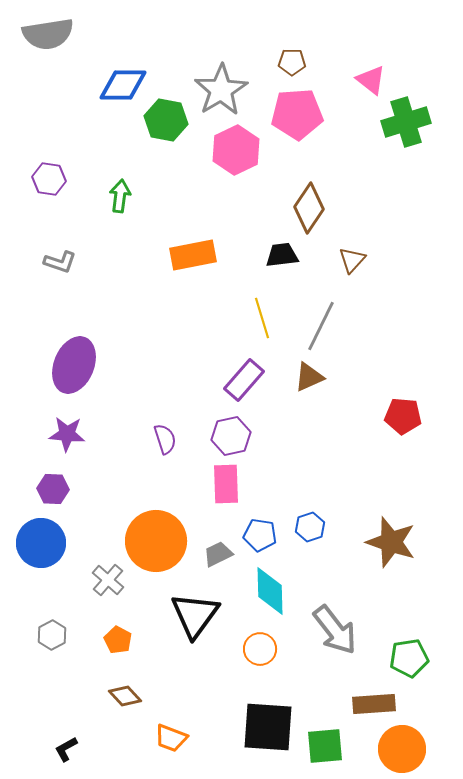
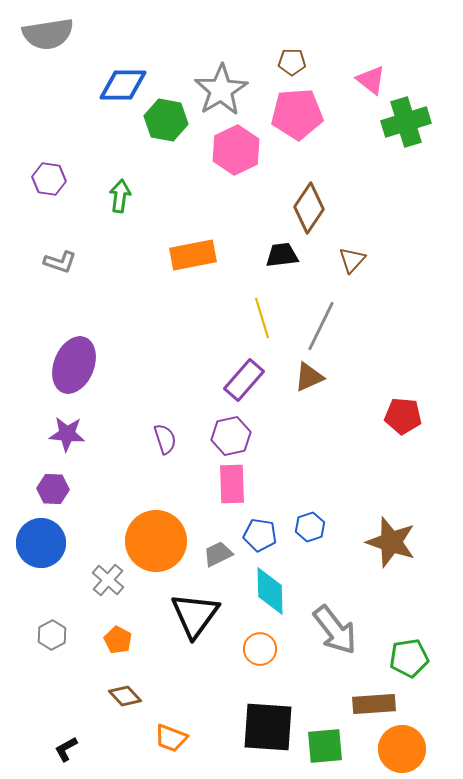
pink rectangle at (226, 484): moved 6 px right
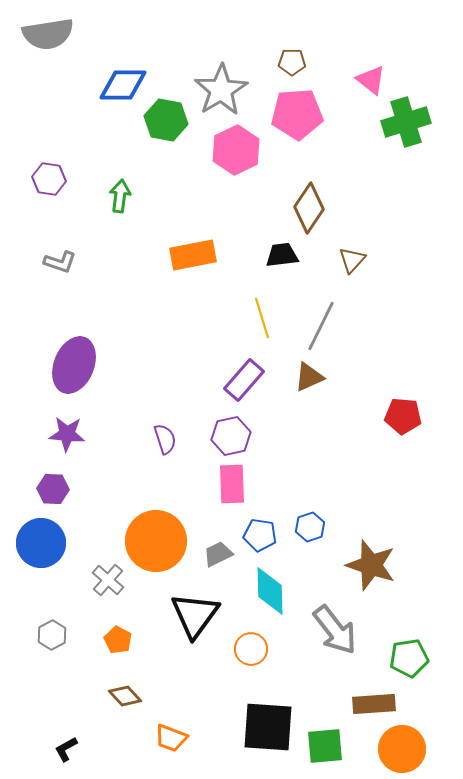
brown star at (391, 542): moved 20 px left, 23 px down
orange circle at (260, 649): moved 9 px left
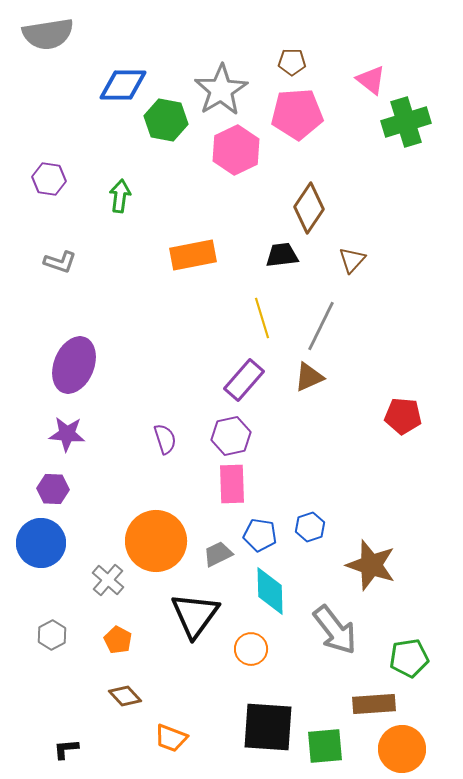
black L-shape at (66, 749): rotated 24 degrees clockwise
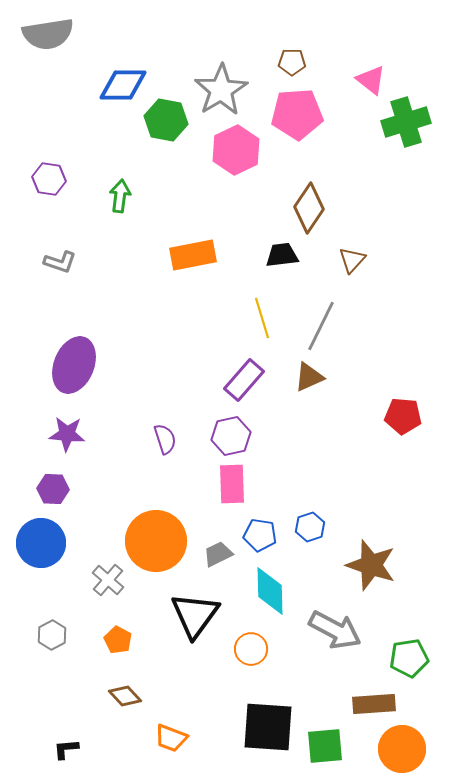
gray arrow at (335, 630): rotated 24 degrees counterclockwise
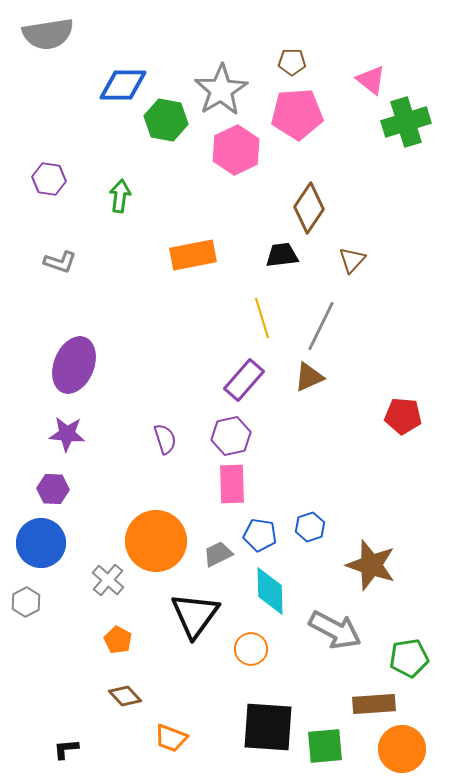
gray hexagon at (52, 635): moved 26 px left, 33 px up
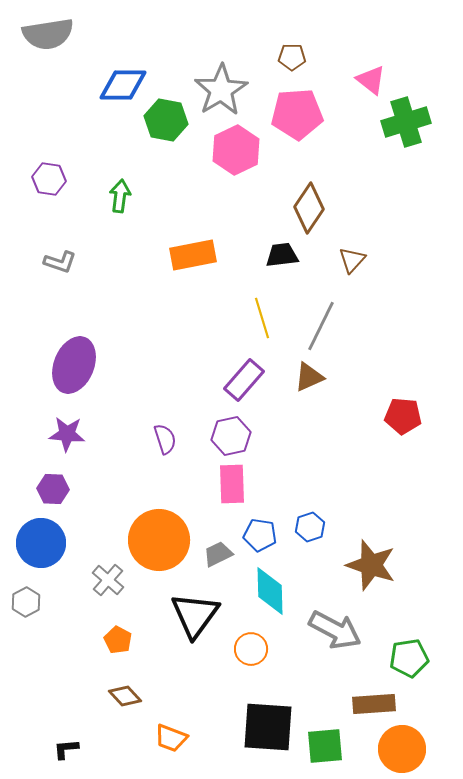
brown pentagon at (292, 62): moved 5 px up
orange circle at (156, 541): moved 3 px right, 1 px up
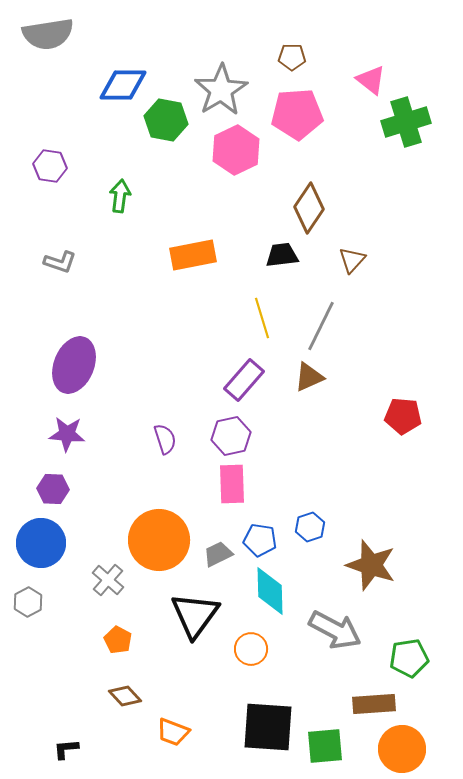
purple hexagon at (49, 179): moved 1 px right, 13 px up
blue pentagon at (260, 535): moved 5 px down
gray hexagon at (26, 602): moved 2 px right
orange trapezoid at (171, 738): moved 2 px right, 6 px up
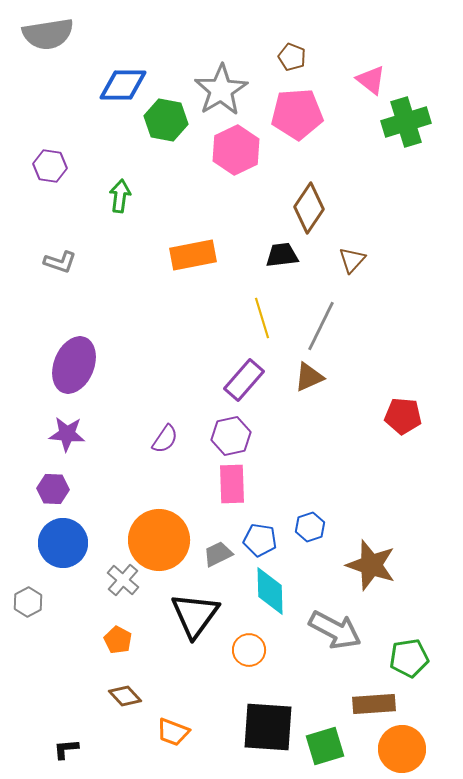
brown pentagon at (292, 57): rotated 20 degrees clockwise
purple semicircle at (165, 439): rotated 52 degrees clockwise
blue circle at (41, 543): moved 22 px right
gray cross at (108, 580): moved 15 px right
orange circle at (251, 649): moved 2 px left, 1 px down
green square at (325, 746): rotated 12 degrees counterclockwise
